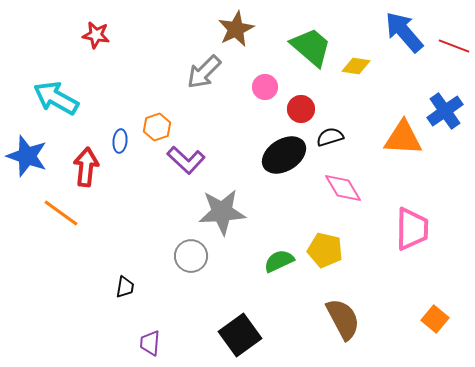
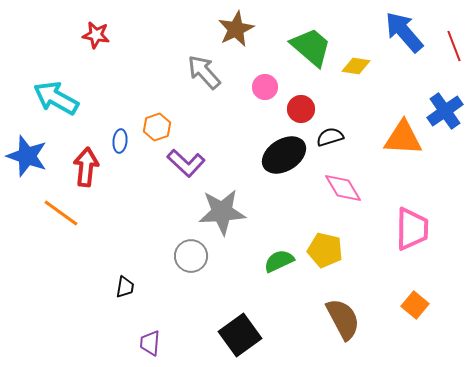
red line: rotated 48 degrees clockwise
gray arrow: rotated 93 degrees clockwise
purple L-shape: moved 3 px down
orange square: moved 20 px left, 14 px up
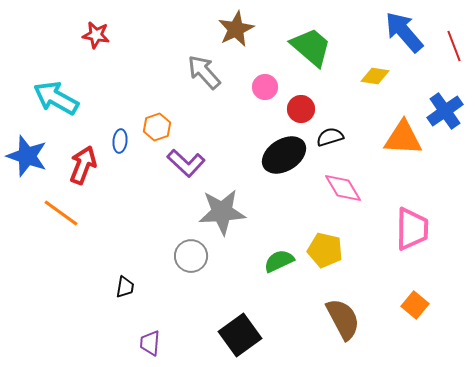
yellow diamond: moved 19 px right, 10 px down
red arrow: moved 3 px left, 2 px up; rotated 15 degrees clockwise
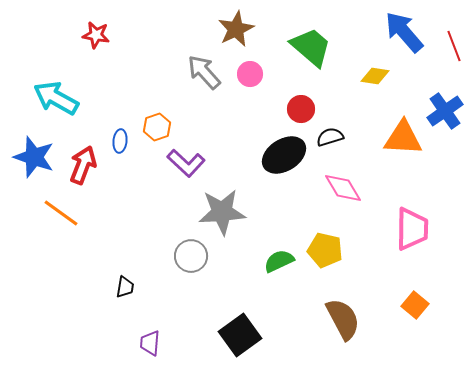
pink circle: moved 15 px left, 13 px up
blue star: moved 7 px right, 1 px down
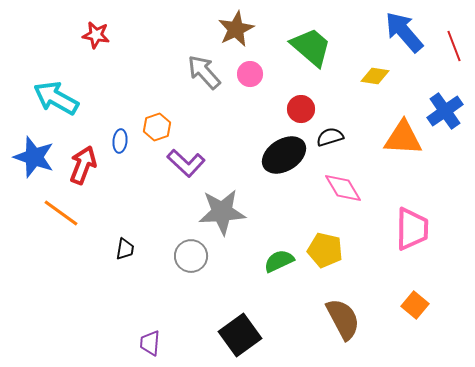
black trapezoid: moved 38 px up
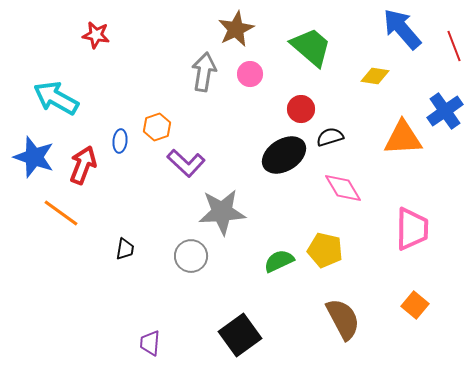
blue arrow: moved 2 px left, 3 px up
gray arrow: rotated 51 degrees clockwise
orange triangle: rotated 6 degrees counterclockwise
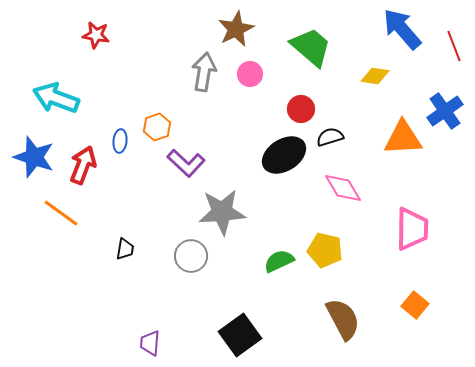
cyan arrow: rotated 9 degrees counterclockwise
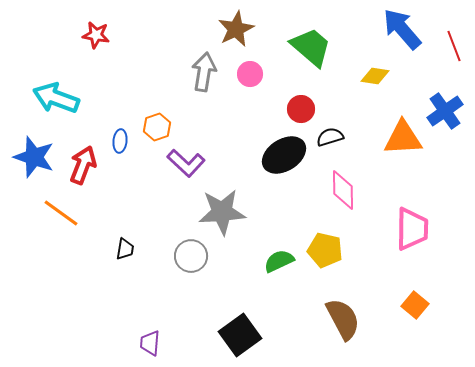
pink diamond: moved 2 px down; rotated 30 degrees clockwise
